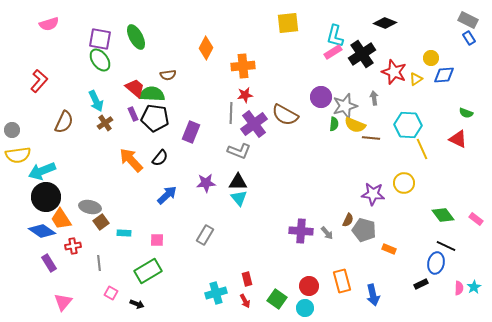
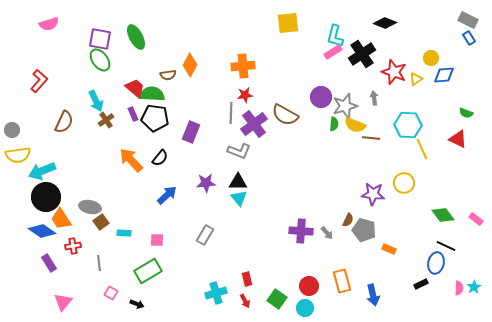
orange diamond at (206, 48): moved 16 px left, 17 px down
brown cross at (105, 123): moved 1 px right, 3 px up
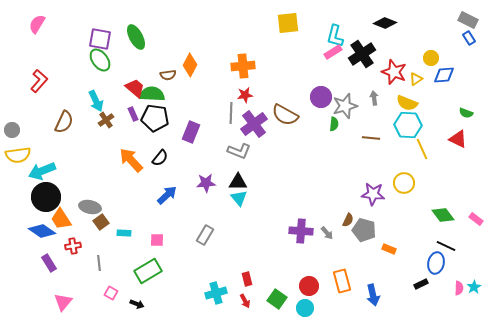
pink semicircle at (49, 24): moved 12 px left; rotated 138 degrees clockwise
yellow semicircle at (355, 125): moved 52 px right, 22 px up
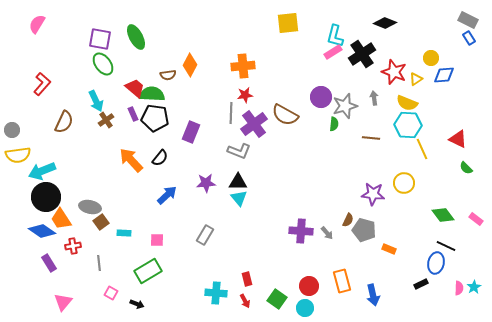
green ellipse at (100, 60): moved 3 px right, 4 px down
red L-shape at (39, 81): moved 3 px right, 3 px down
green semicircle at (466, 113): moved 55 px down; rotated 24 degrees clockwise
cyan cross at (216, 293): rotated 20 degrees clockwise
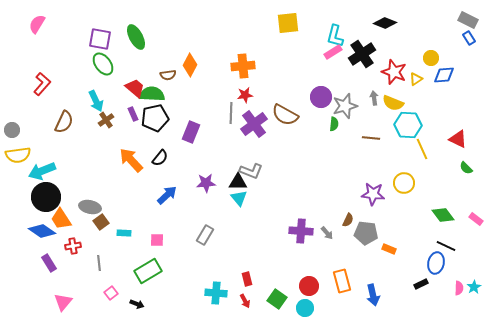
yellow semicircle at (407, 103): moved 14 px left
black pentagon at (155, 118): rotated 20 degrees counterclockwise
gray L-shape at (239, 151): moved 12 px right, 20 px down
gray pentagon at (364, 230): moved 2 px right, 3 px down; rotated 10 degrees counterclockwise
pink square at (111, 293): rotated 24 degrees clockwise
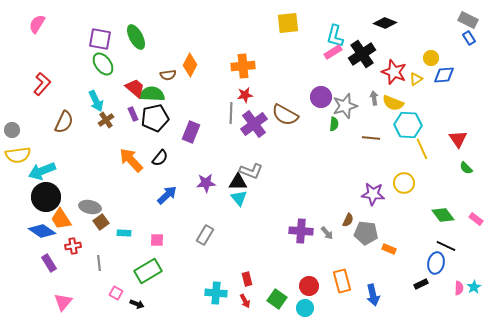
red triangle at (458, 139): rotated 30 degrees clockwise
pink square at (111, 293): moved 5 px right; rotated 24 degrees counterclockwise
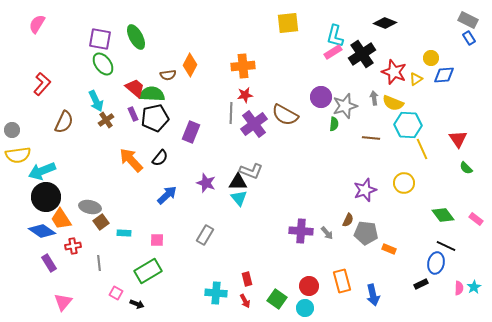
purple star at (206, 183): rotated 24 degrees clockwise
purple star at (373, 194): moved 8 px left, 4 px up; rotated 25 degrees counterclockwise
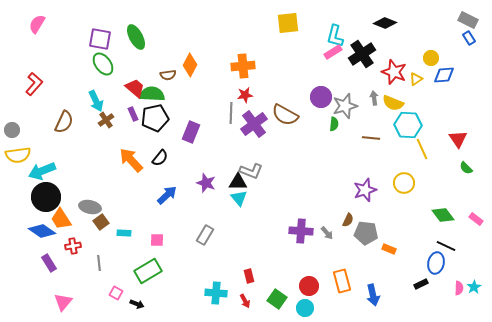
red L-shape at (42, 84): moved 8 px left
red rectangle at (247, 279): moved 2 px right, 3 px up
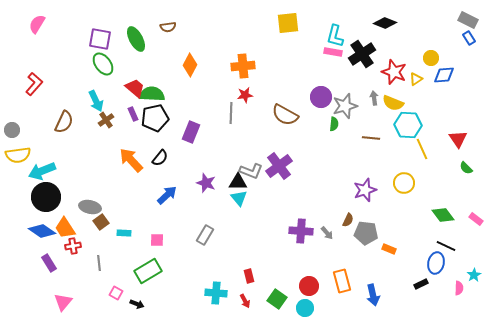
green ellipse at (136, 37): moved 2 px down
pink rectangle at (333, 52): rotated 42 degrees clockwise
brown semicircle at (168, 75): moved 48 px up
purple cross at (254, 124): moved 25 px right, 42 px down
orange trapezoid at (61, 219): moved 4 px right, 9 px down
cyan star at (474, 287): moved 12 px up
